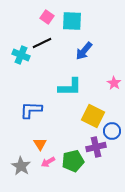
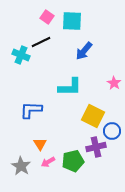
black line: moved 1 px left, 1 px up
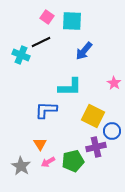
blue L-shape: moved 15 px right
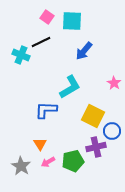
cyan L-shape: rotated 30 degrees counterclockwise
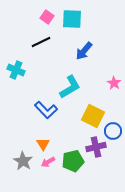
cyan square: moved 2 px up
cyan cross: moved 5 px left, 15 px down
blue L-shape: rotated 135 degrees counterclockwise
blue circle: moved 1 px right
orange triangle: moved 3 px right
gray star: moved 2 px right, 5 px up
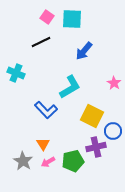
cyan cross: moved 3 px down
yellow square: moved 1 px left
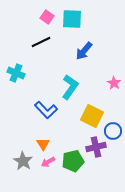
cyan L-shape: rotated 25 degrees counterclockwise
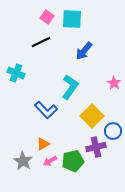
yellow square: rotated 20 degrees clockwise
orange triangle: rotated 32 degrees clockwise
pink arrow: moved 2 px right, 1 px up
